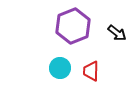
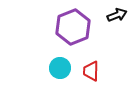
purple hexagon: moved 1 px down
black arrow: moved 18 px up; rotated 60 degrees counterclockwise
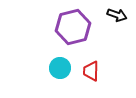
black arrow: rotated 42 degrees clockwise
purple hexagon: rotated 8 degrees clockwise
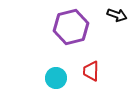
purple hexagon: moved 2 px left
cyan circle: moved 4 px left, 10 px down
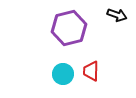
purple hexagon: moved 2 px left, 1 px down
cyan circle: moved 7 px right, 4 px up
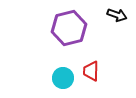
cyan circle: moved 4 px down
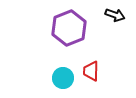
black arrow: moved 2 px left
purple hexagon: rotated 8 degrees counterclockwise
